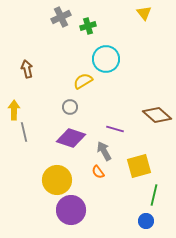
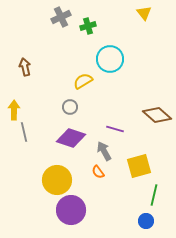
cyan circle: moved 4 px right
brown arrow: moved 2 px left, 2 px up
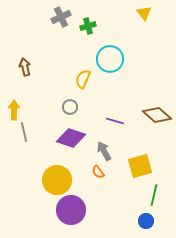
yellow semicircle: moved 2 px up; rotated 36 degrees counterclockwise
purple line: moved 8 px up
yellow square: moved 1 px right
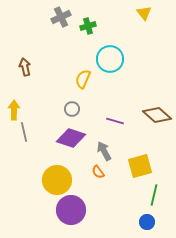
gray circle: moved 2 px right, 2 px down
blue circle: moved 1 px right, 1 px down
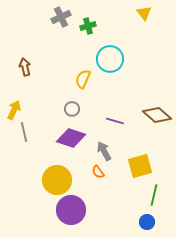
yellow arrow: rotated 24 degrees clockwise
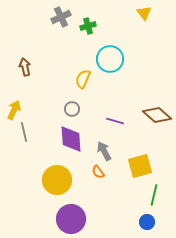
purple diamond: moved 1 px down; rotated 68 degrees clockwise
purple circle: moved 9 px down
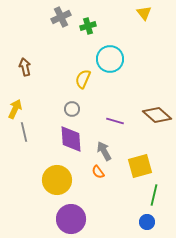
yellow arrow: moved 1 px right, 1 px up
